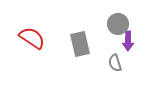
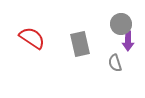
gray circle: moved 3 px right
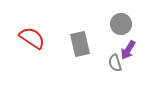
purple arrow: moved 9 px down; rotated 30 degrees clockwise
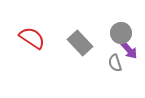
gray circle: moved 9 px down
gray rectangle: moved 1 px up; rotated 30 degrees counterclockwise
purple arrow: moved 1 px right; rotated 72 degrees counterclockwise
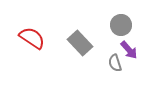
gray circle: moved 8 px up
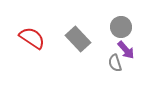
gray circle: moved 2 px down
gray rectangle: moved 2 px left, 4 px up
purple arrow: moved 3 px left
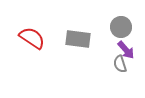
gray rectangle: rotated 40 degrees counterclockwise
gray semicircle: moved 5 px right, 1 px down
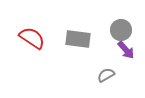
gray circle: moved 3 px down
gray semicircle: moved 14 px left, 11 px down; rotated 78 degrees clockwise
